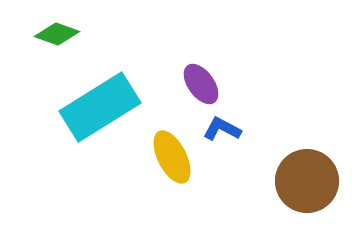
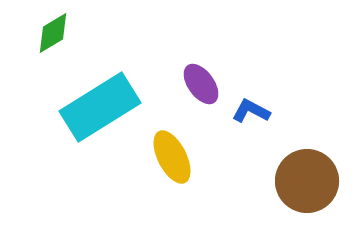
green diamond: moved 4 px left, 1 px up; rotated 51 degrees counterclockwise
blue L-shape: moved 29 px right, 18 px up
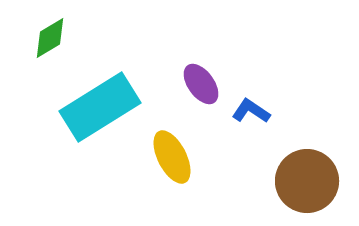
green diamond: moved 3 px left, 5 px down
blue L-shape: rotated 6 degrees clockwise
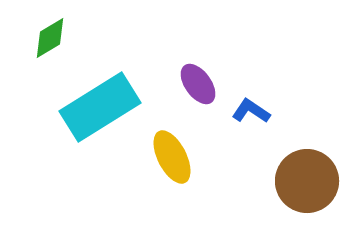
purple ellipse: moved 3 px left
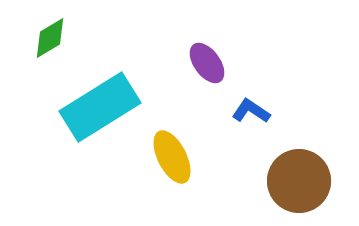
purple ellipse: moved 9 px right, 21 px up
brown circle: moved 8 px left
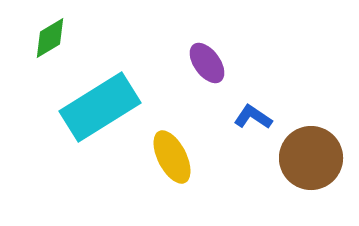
blue L-shape: moved 2 px right, 6 px down
brown circle: moved 12 px right, 23 px up
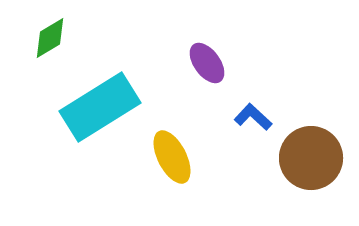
blue L-shape: rotated 9 degrees clockwise
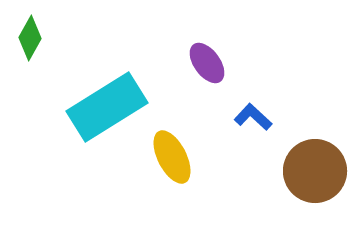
green diamond: moved 20 px left; rotated 30 degrees counterclockwise
cyan rectangle: moved 7 px right
brown circle: moved 4 px right, 13 px down
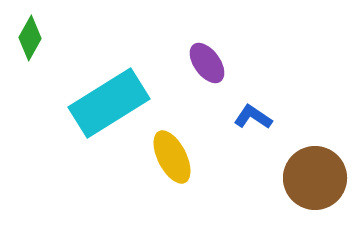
cyan rectangle: moved 2 px right, 4 px up
blue L-shape: rotated 9 degrees counterclockwise
brown circle: moved 7 px down
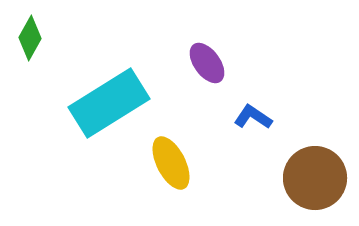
yellow ellipse: moved 1 px left, 6 px down
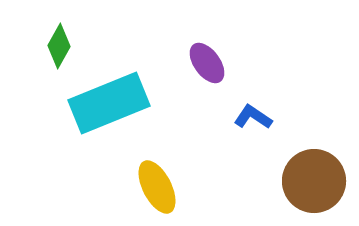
green diamond: moved 29 px right, 8 px down
cyan rectangle: rotated 10 degrees clockwise
yellow ellipse: moved 14 px left, 24 px down
brown circle: moved 1 px left, 3 px down
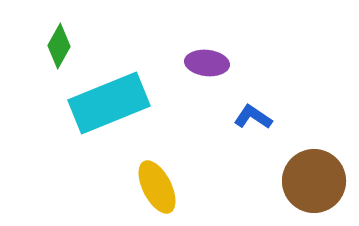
purple ellipse: rotated 48 degrees counterclockwise
